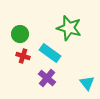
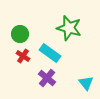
red cross: rotated 16 degrees clockwise
cyan triangle: moved 1 px left
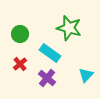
red cross: moved 3 px left, 8 px down; rotated 16 degrees clockwise
cyan triangle: moved 8 px up; rotated 21 degrees clockwise
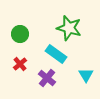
cyan rectangle: moved 6 px right, 1 px down
cyan triangle: rotated 14 degrees counterclockwise
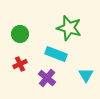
cyan rectangle: rotated 15 degrees counterclockwise
red cross: rotated 16 degrees clockwise
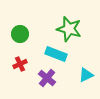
green star: moved 1 px down
cyan triangle: rotated 35 degrees clockwise
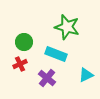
green star: moved 2 px left, 2 px up
green circle: moved 4 px right, 8 px down
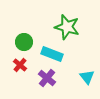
cyan rectangle: moved 4 px left
red cross: moved 1 px down; rotated 24 degrees counterclockwise
cyan triangle: moved 1 px right, 2 px down; rotated 42 degrees counterclockwise
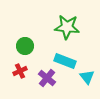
green star: rotated 10 degrees counterclockwise
green circle: moved 1 px right, 4 px down
cyan rectangle: moved 13 px right, 7 px down
red cross: moved 6 px down; rotated 24 degrees clockwise
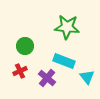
cyan rectangle: moved 1 px left
